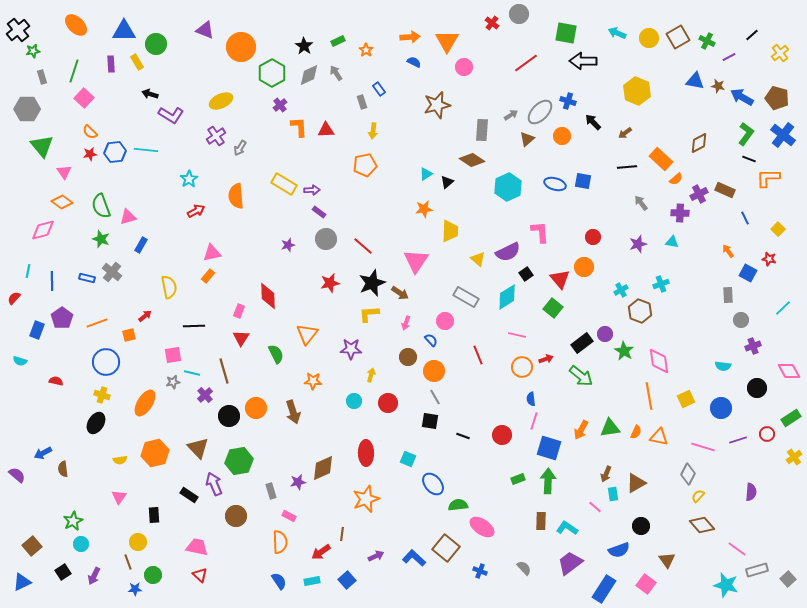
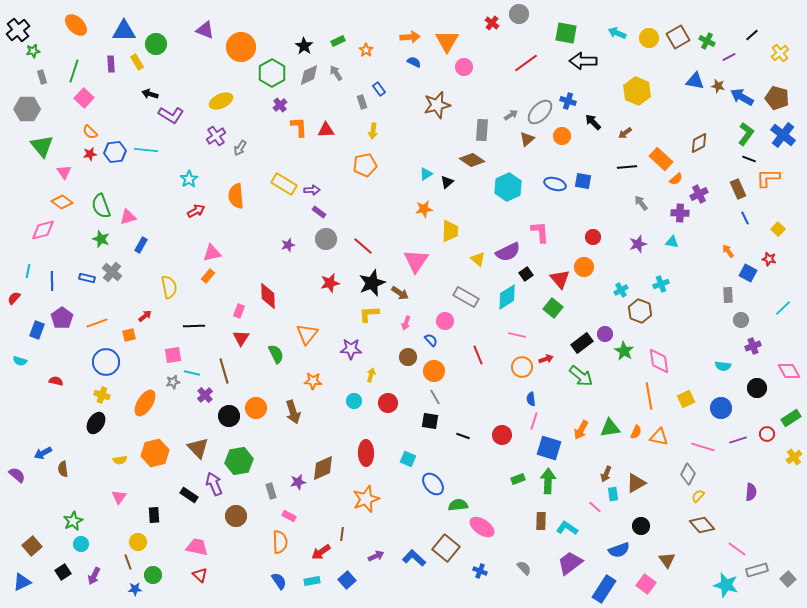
brown rectangle at (725, 190): moved 13 px right, 1 px up; rotated 42 degrees clockwise
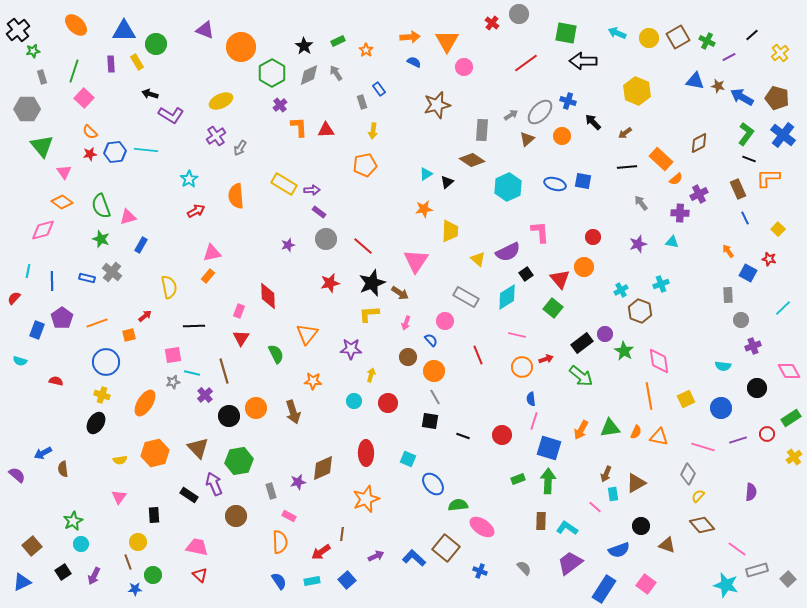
brown triangle at (667, 560): moved 15 px up; rotated 36 degrees counterclockwise
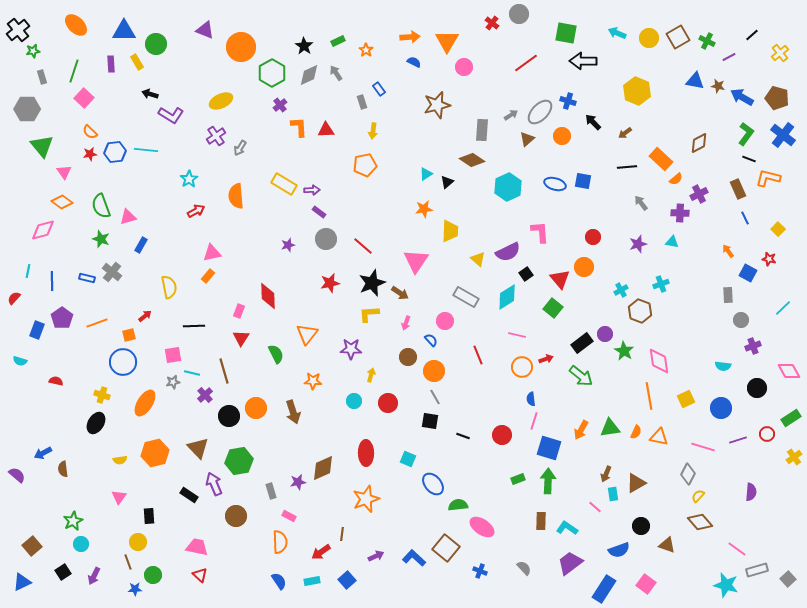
orange L-shape at (768, 178): rotated 15 degrees clockwise
blue circle at (106, 362): moved 17 px right
black rectangle at (154, 515): moved 5 px left, 1 px down
brown diamond at (702, 525): moved 2 px left, 3 px up
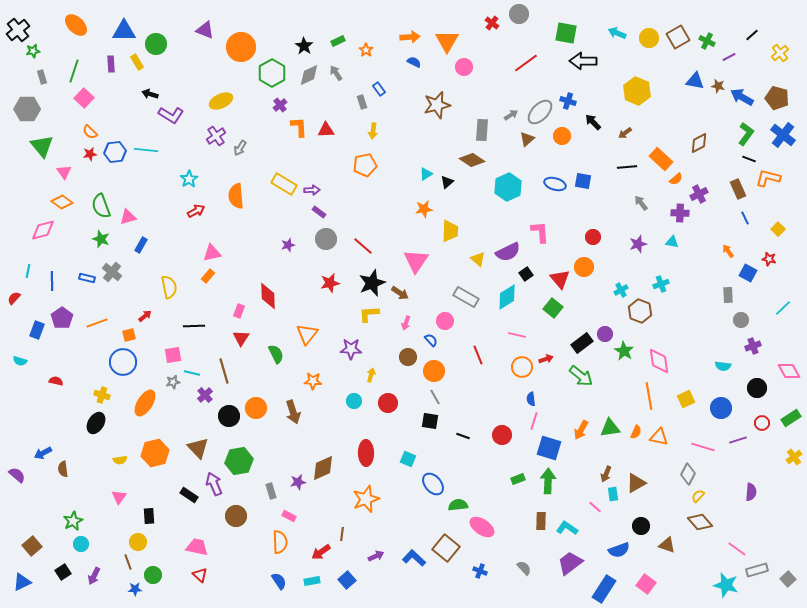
red circle at (767, 434): moved 5 px left, 11 px up
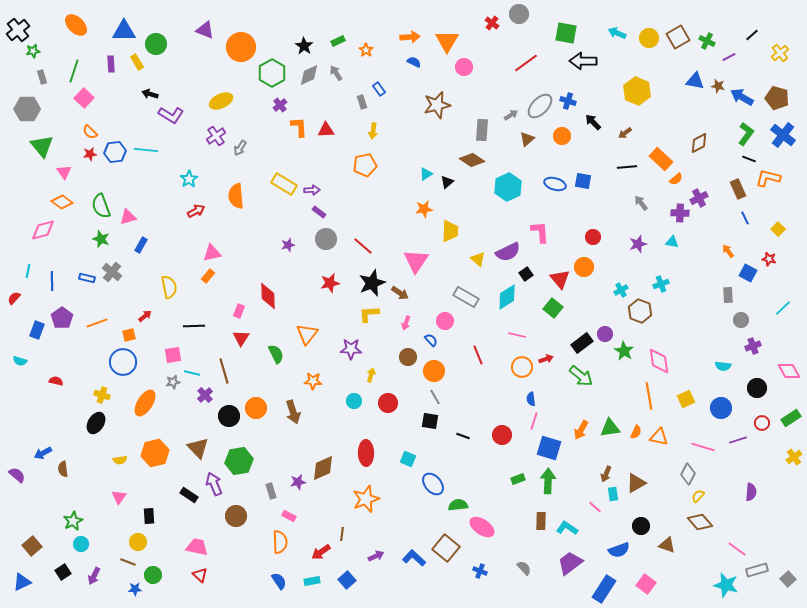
gray ellipse at (540, 112): moved 6 px up
purple cross at (699, 194): moved 4 px down
brown line at (128, 562): rotated 49 degrees counterclockwise
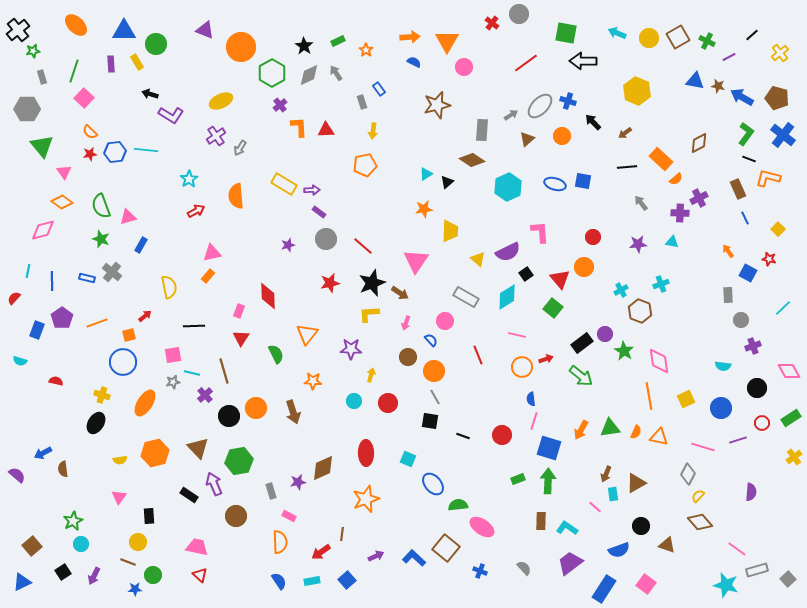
purple star at (638, 244): rotated 12 degrees clockwise
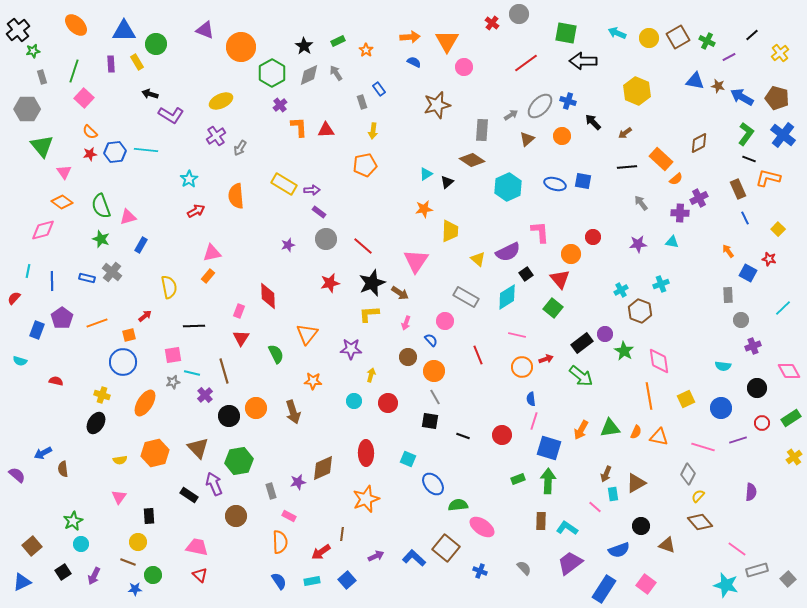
orange circle at (584, 267): moved 13 px left, 13 px up
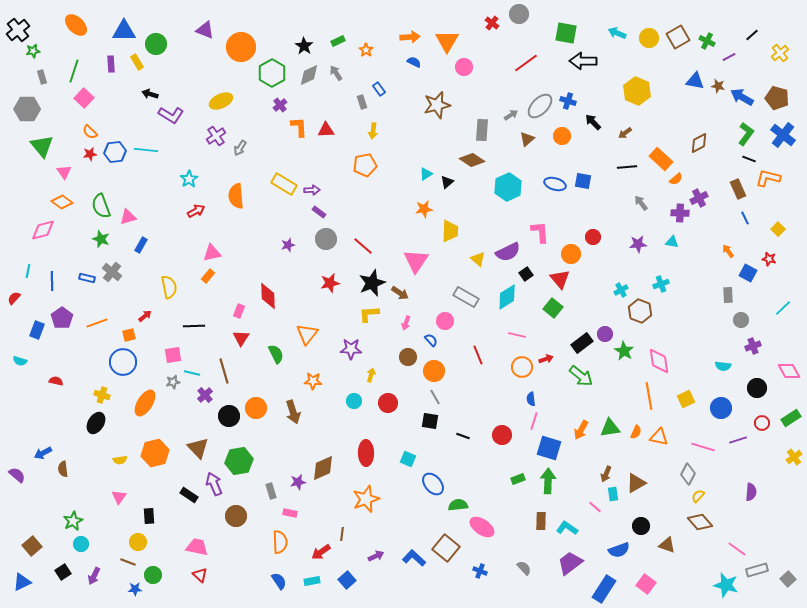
pink rectangle at (289, 516): moved 1 px right, 3 px up; rotated 16 degrees counterclockwise
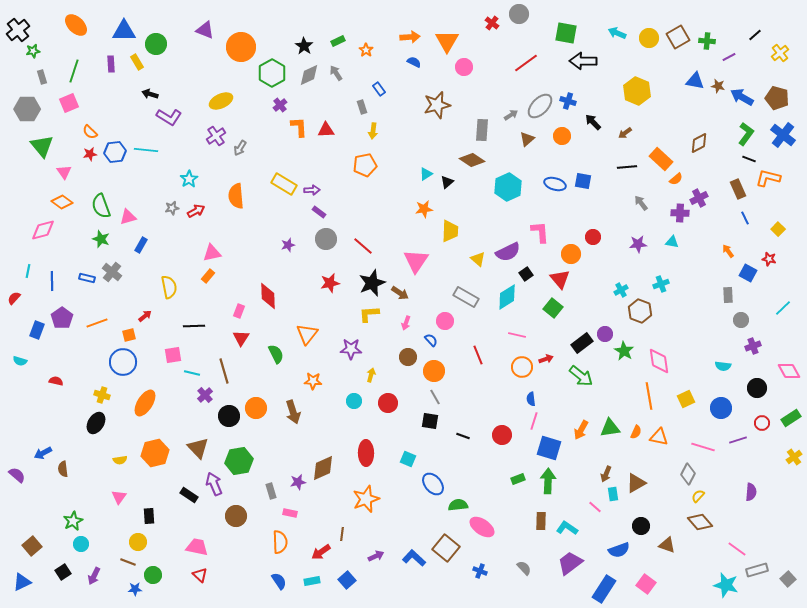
black line at (752, 35): moved 3 px right
green cross at (707, 41): rotated 21 degrees counterclockwise
pink square at (84, 98): moved 15 px left, 5 px down; rotated 24 degrees clockwise
gray rectangle at (362, 102): moved 5 px down
purple L-shape at (171, 115): moved 2 px left, 2 px down
gray star at (173, 382): moved 1 px left, 174 px up
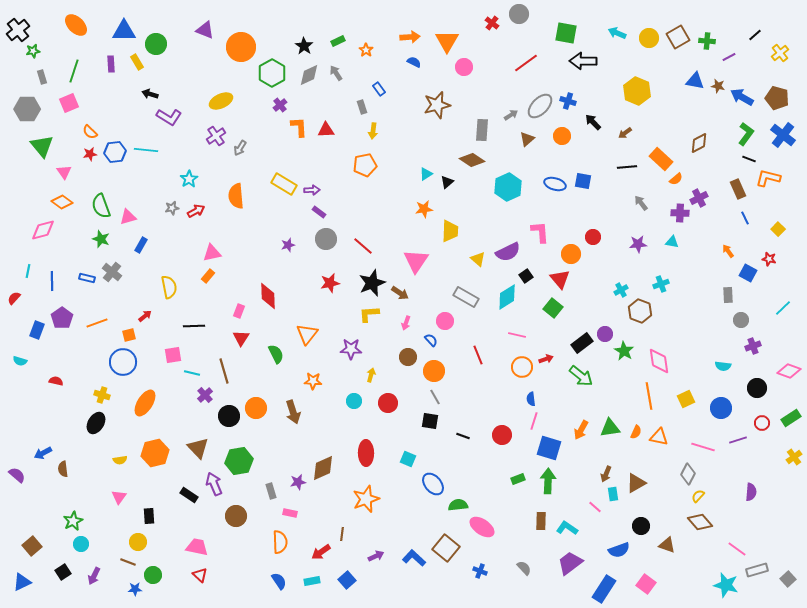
black square at (526, 274): moved 2 px down
pink diamond at (789, 371): rotated 40 degrees counterclockwise
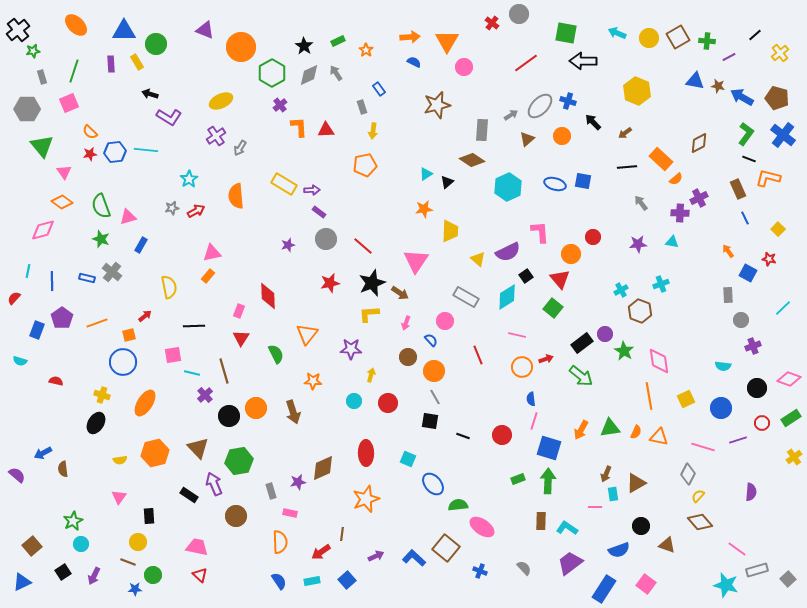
pink diamond at (789, 371): moved 8 px down
pink line at (595, 507): rotated 40 degrees counterclockwise
